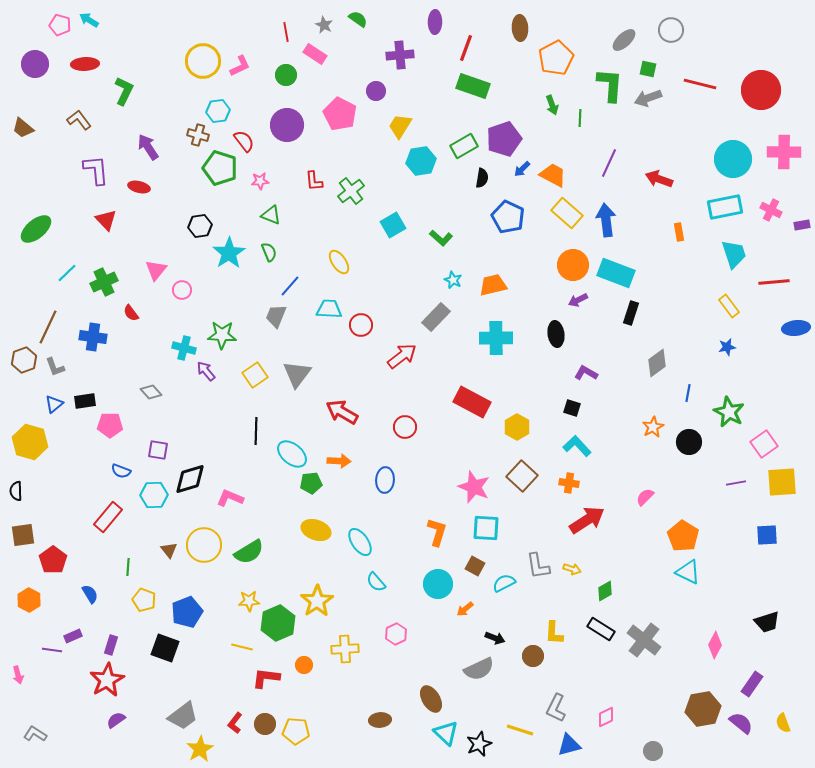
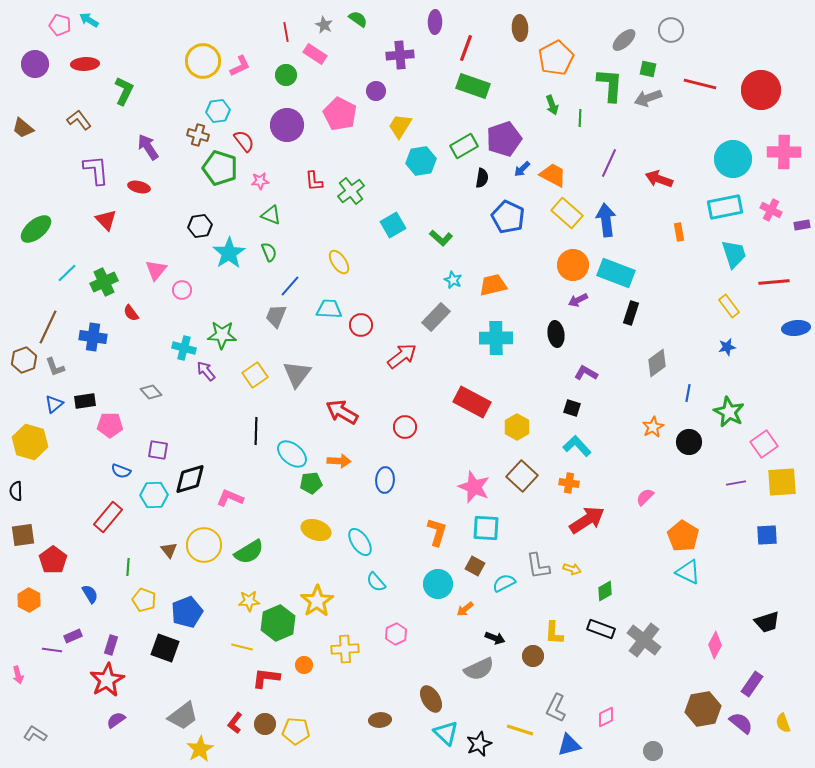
black rectangle at (601, 629): rotated 12 degrees counterclockwise
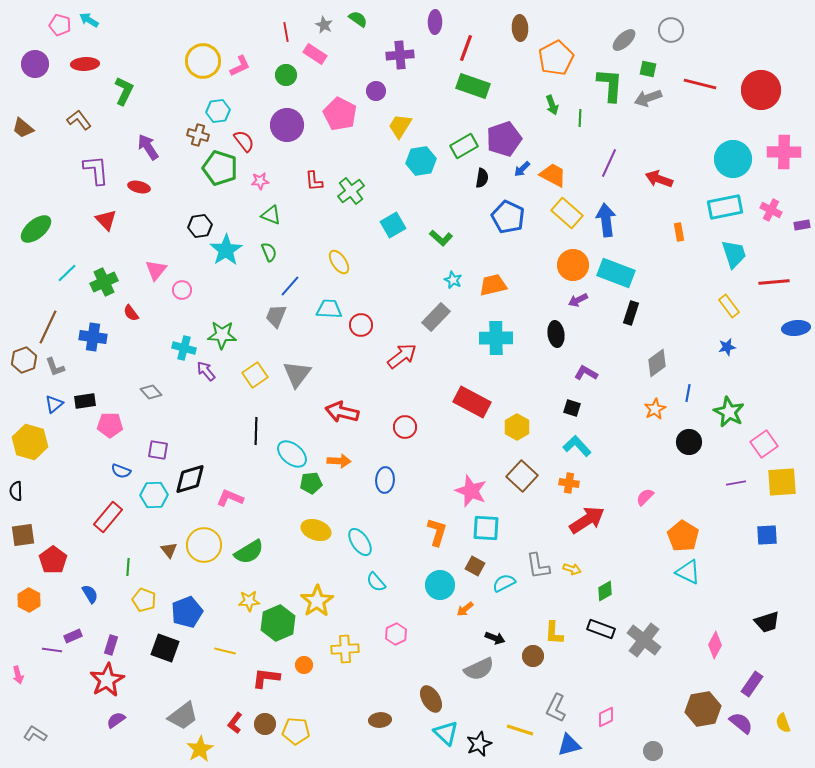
cyan star at (229, 253): moved 3 px left, 3 px up
red arrow at (342, 412): rotated 16 degrees counterclockwise
orange star at (653, 427): moved 2 px right, 18 px up
pink star at (474, 487): moved 3 px left, 4 px down
cyan circle at (438, 584): moved 2 px right, 1 px down
yellow line at (242, 647): moved 17 px left, 4 px down
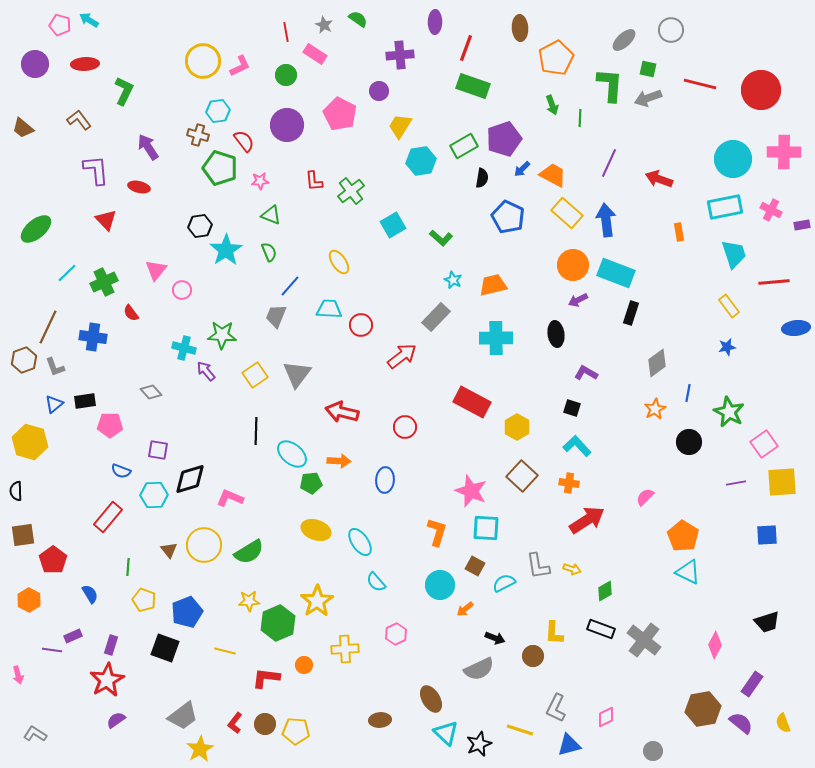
purple circle at (376, 91): moved 3 px right
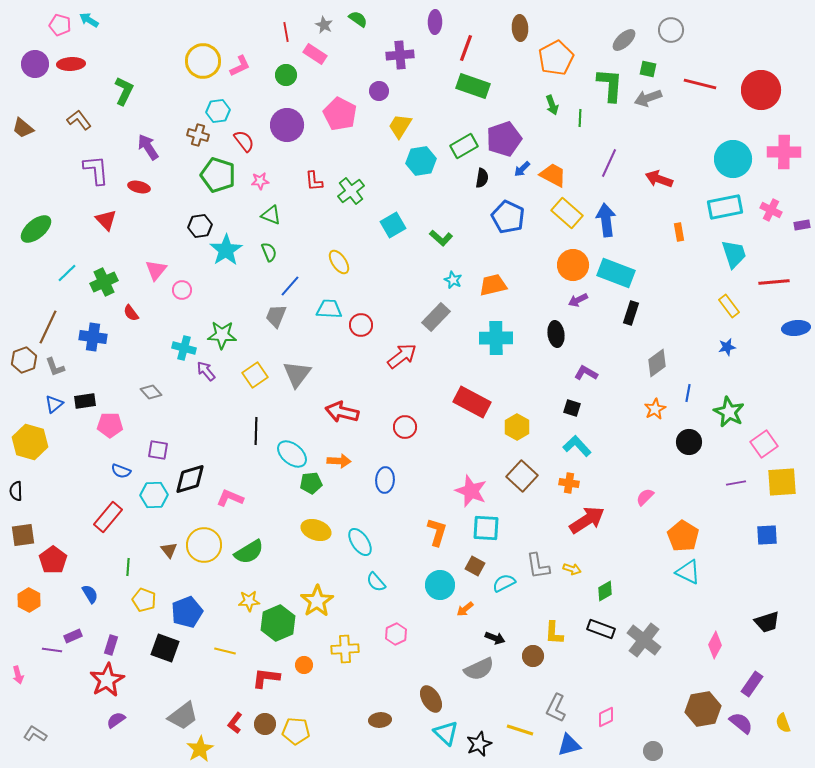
red ellipse at (85, 64): moved 14 px left
green pentagon at (220, 168): moved 2 px left, 7 px down
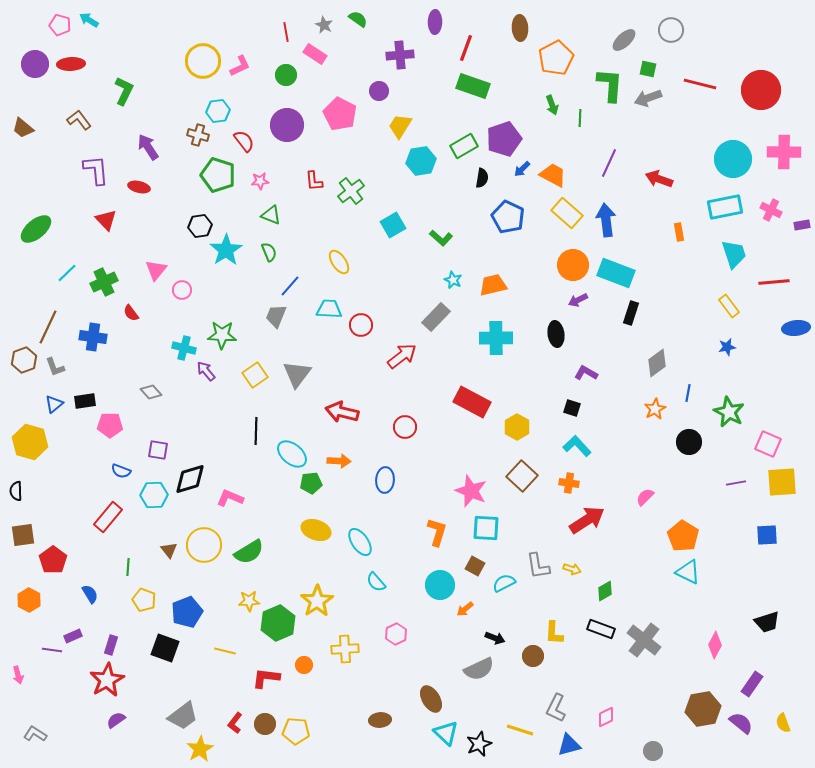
pink square at (764, 444): moved 4 px right; rotated 32 degrees counterclockwise
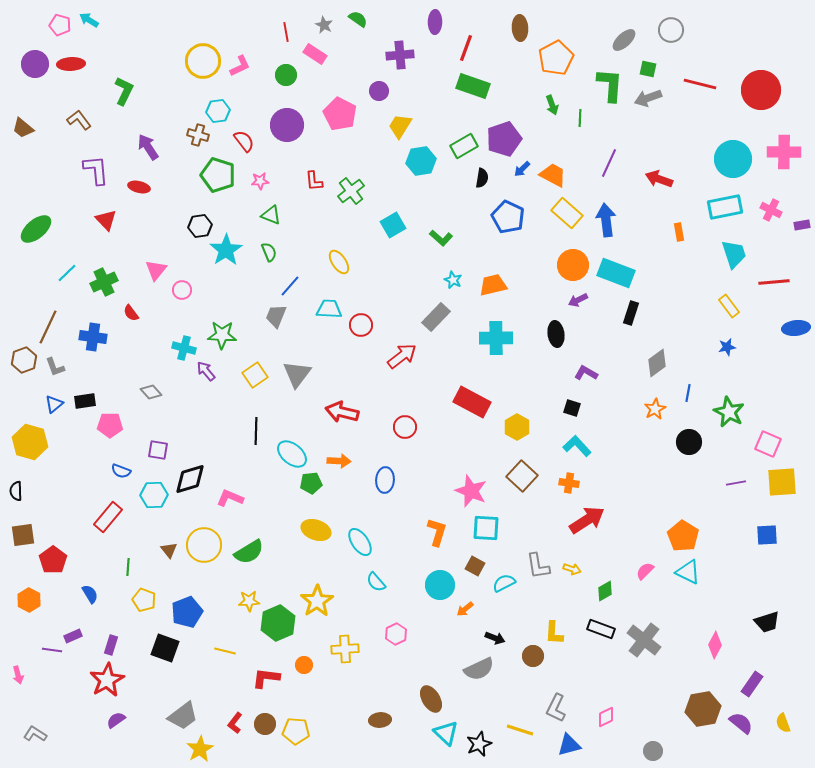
pink semicircle at (645, 497): moved 74 px down
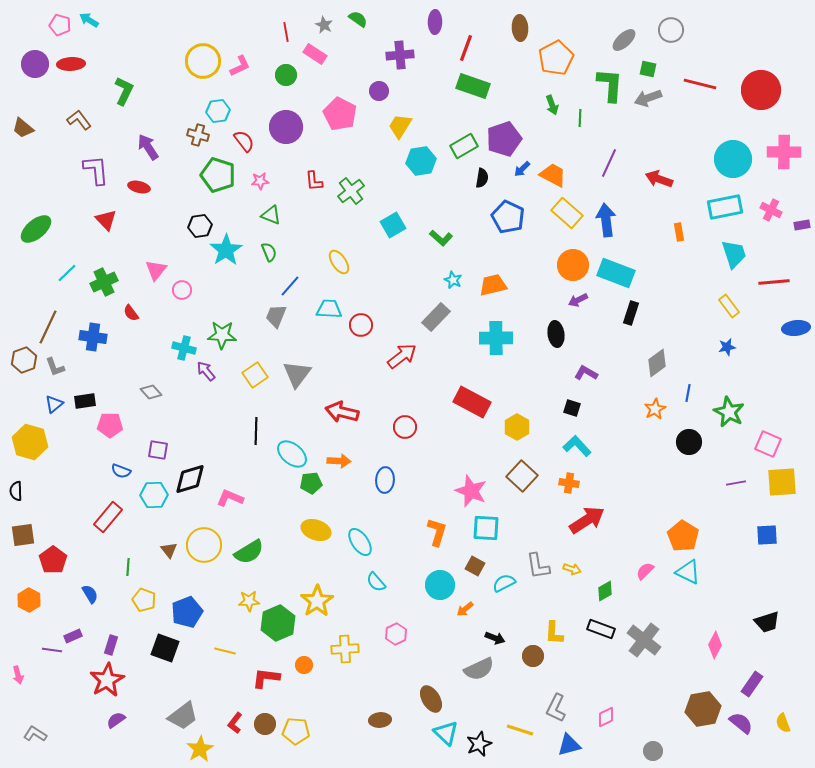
purple circle at (287, 125): moved 1 px left, 2 px down
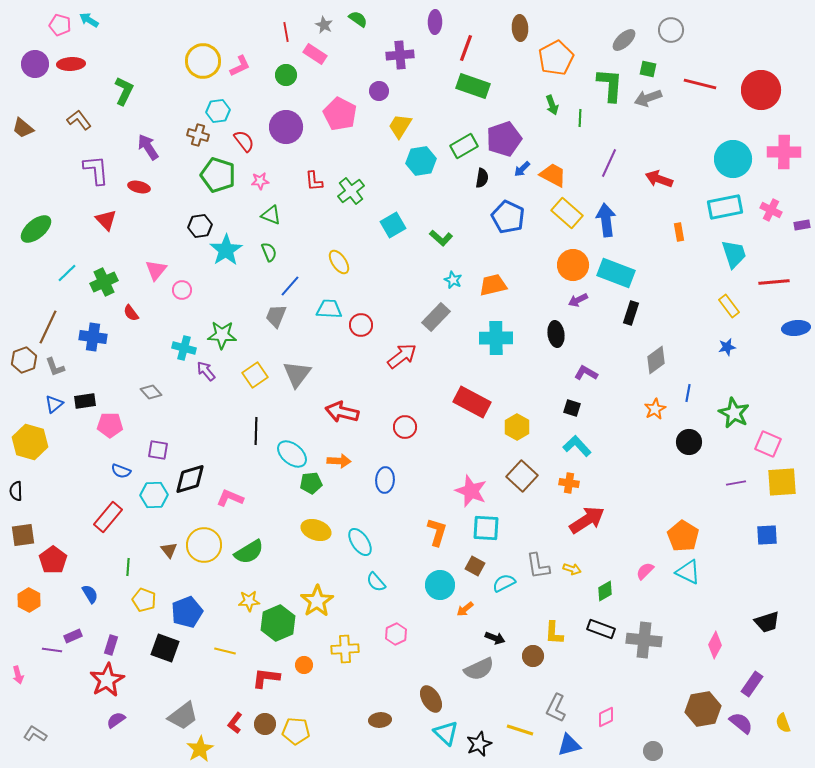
gray diamond at (657, 363): moved 1 px left, 3 px up
green star at (729, 412): moved 5 px right, 1 px down
gray cross at (644, 640): rotated 32 degrees counterclockwise
